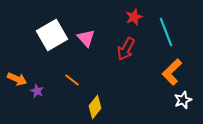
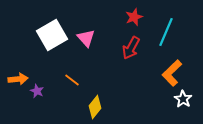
cyan line: rotated 44 degrees clockwise
red arrow: moved 5 px right, 1 px up
orange L-shape: moved 1 px down
orange arrow: moved 1 px right; rotated 30 degrees counterclockwise
white star: moved 1 px up; rotated 18 degrees counterclockwise
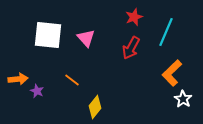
white square: moved 4 px left; rotated 36 degrees clockwise
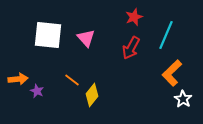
cyan line: moved 3 px down
yellow diamond: moved 3 px left, 12 px up
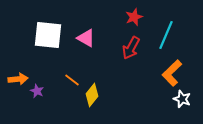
pink triangle: rotated 18 degrees counterclockwise
white star: moved 1 px left; rotated 12 degrees counterclockwise
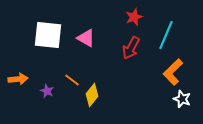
orange L-shape: moved 1 px right, 1 px up
purple star: moved 10 px right
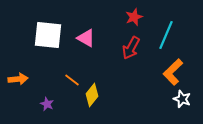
purple star: moved 13 px down
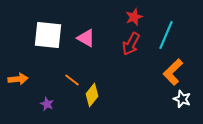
red arrow: moved 4 px up
